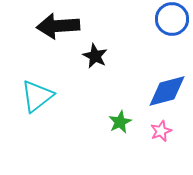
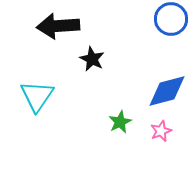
blue circle: moved 1 px left
black star: moved 3 px left, 3 px down
cyan triangle: rotated 18 degrees counterclockwise
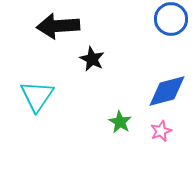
green star: rotated 15 degrees counterclockwise
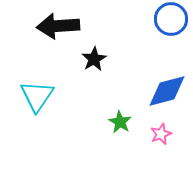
black star: moved 2 px right; rotated 15 degrees clockwise
pink star: moved 3 px down
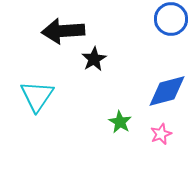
black arrow: moved 5 px right, 5 px down
